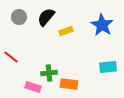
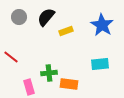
cyan rectangle: moved 8 px left, 3 px up
pink rectangle: moved 4 px left; rotated 56 degrees clockwise
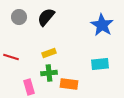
yellow rectangle: moved 17 px left, 22 px down
red line: rotated 21 degrees counterclockwise
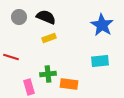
black semicircle: rotated 72 degrees clockwise
yellow rectangle: moved 15 px up
cyan rectangle: moved 3 px up
green cross: moved 1 px left, 1 px down
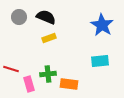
red line: moved 12 px down
pink rectangle: moved 3 px up
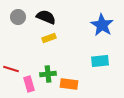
gray circle: moved 1 px left
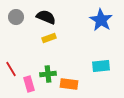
gray circle: moved 2 px left
blue star: moved 1 px left, 5 px up
cyan rectangle: moved 1 px right, 5 px down
red line: rotated 42 degrees clockwise
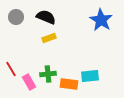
cyan rectangle: moved 11 px left, 10 px down
pink rectangle: moved 2 px up; rotated 14 degrees counterclockwise
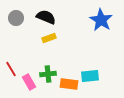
gray circle: moved 1 px down
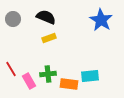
gray circle: moved 3 px left, 1 px down
pink rectangle: moved 1 px up
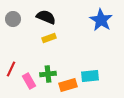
red line: rotated 56 degrees clockwise
orange rectangle: moved 1 px left, 1 px down; rotated 24 degrees counterclockwise
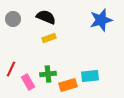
blue star: rotated 25 degrees clockwise
pink rectangle: moved 1 px left, 1 px down
